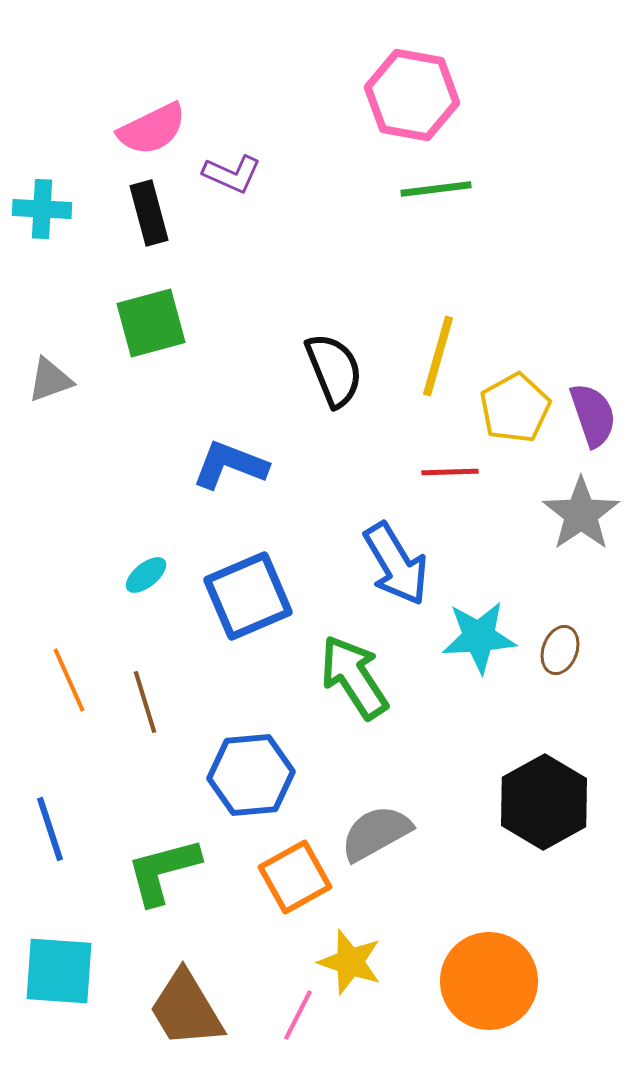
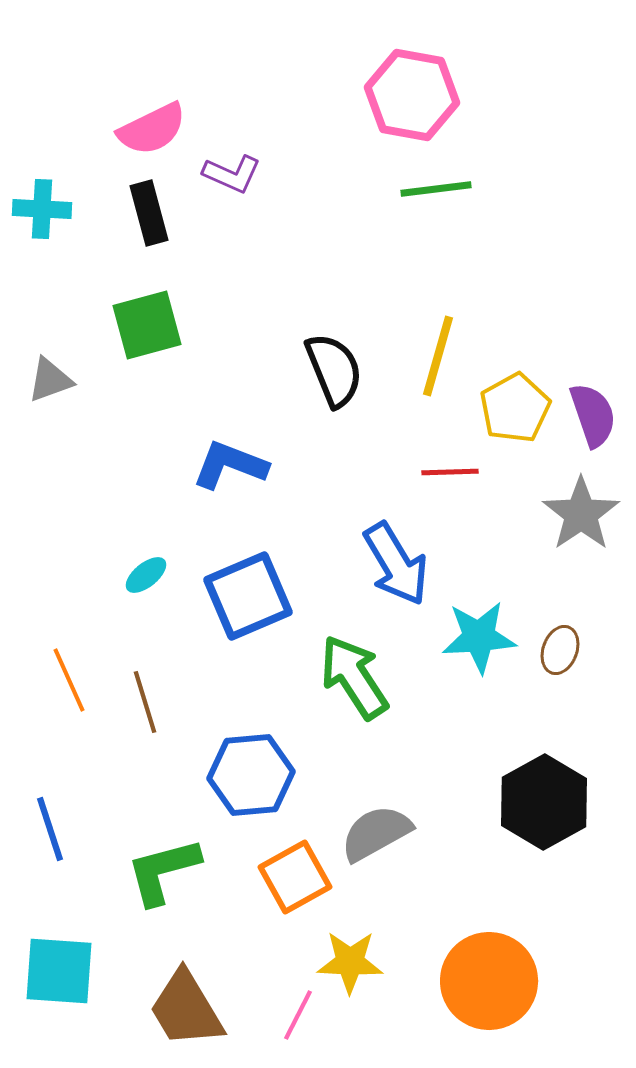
green square: moved 4 px left, 2 px down
yellow star: rotated 16 degrees counterclockwise
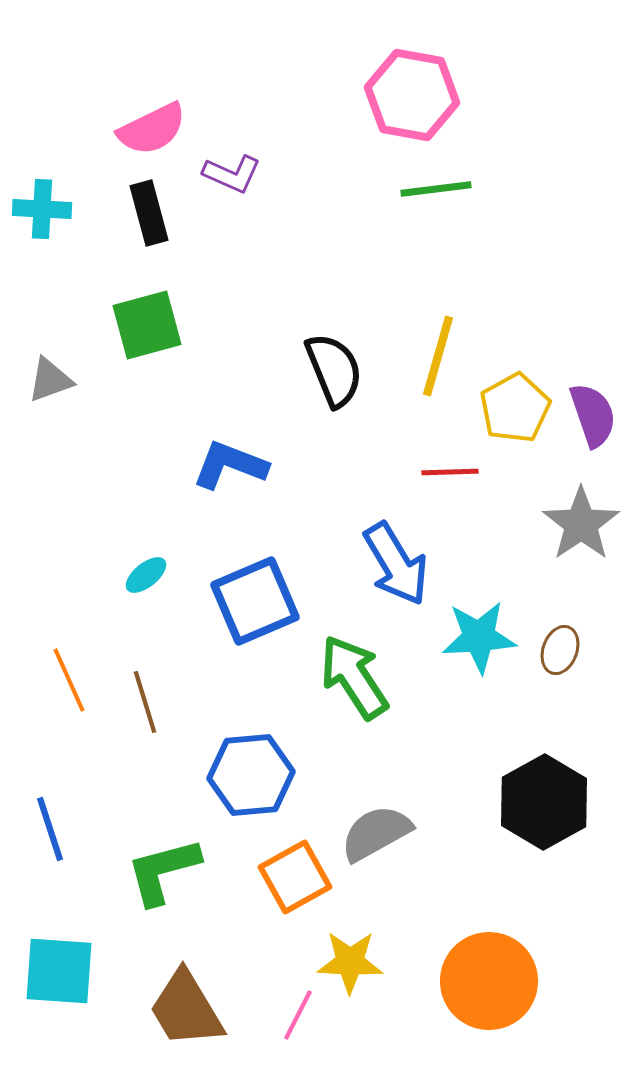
gray star: moved 10 px down
blue square: moved 7 px right, 5 px down
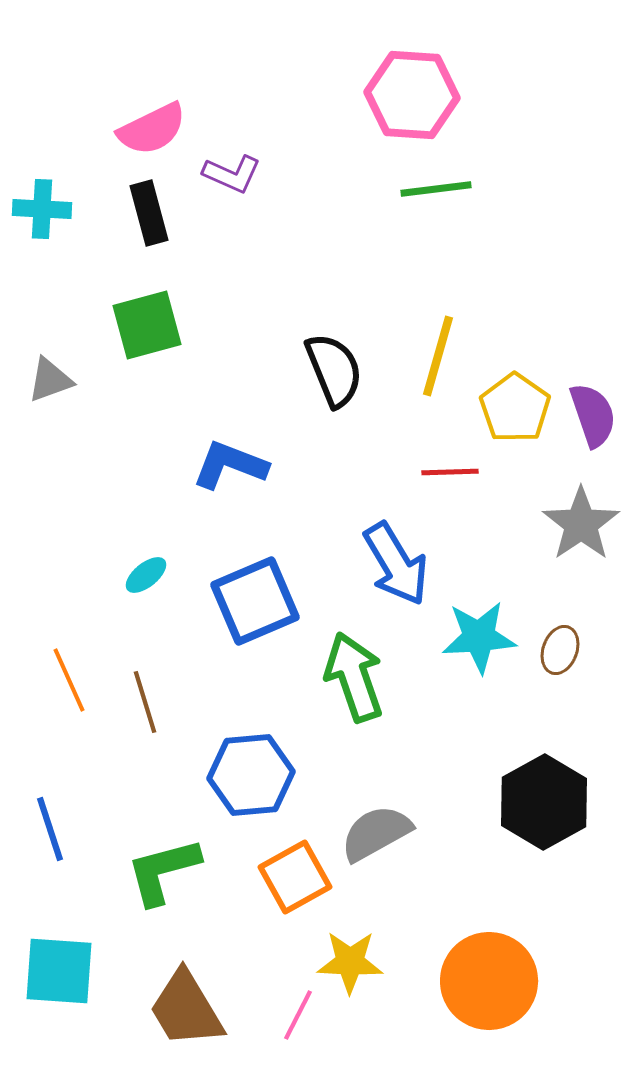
pink hexagon: rotated 6 degrees counterclockwise
yellow pentagon: rotated 8 degrees counterclockwise
green arrow: rotated 14 degrees clockwise
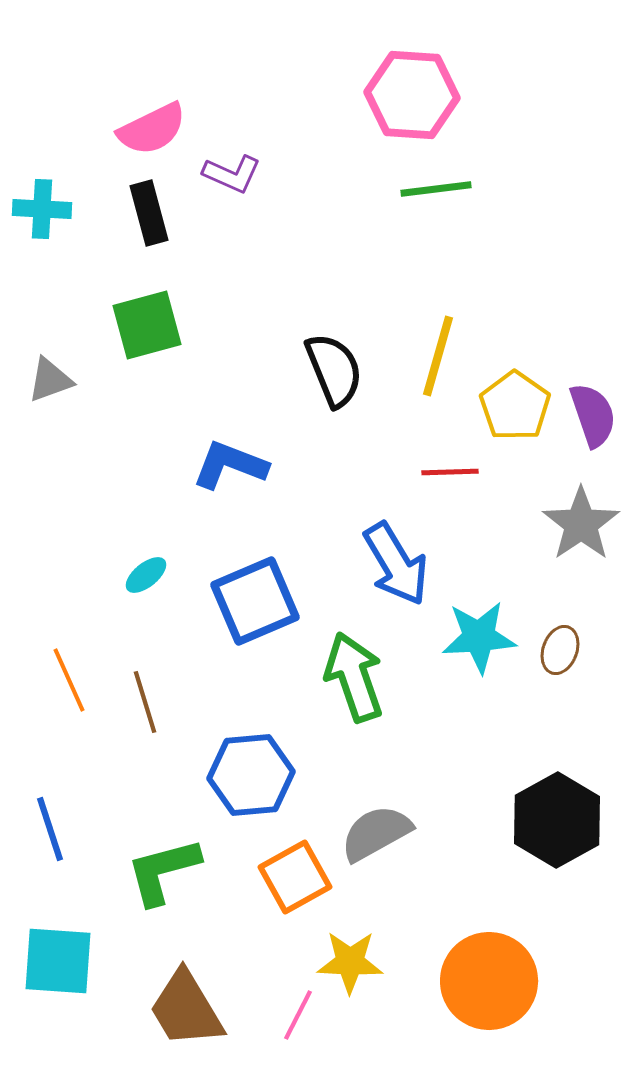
yellow pentagon: moved 2 px up
black hexagon: moved 13 px right, 18 px down
cyan square: moved 1 px left, 10 px up
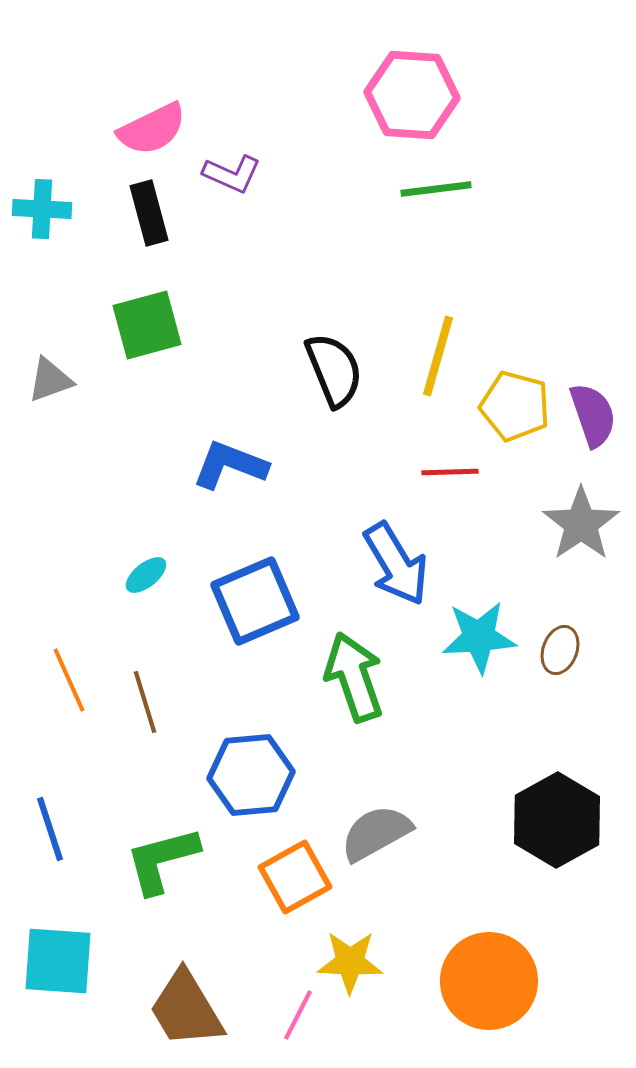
yellow pentagon: rotated 20 degrees counterclockwise
green L-shape: moved 1 px left, 11 px up
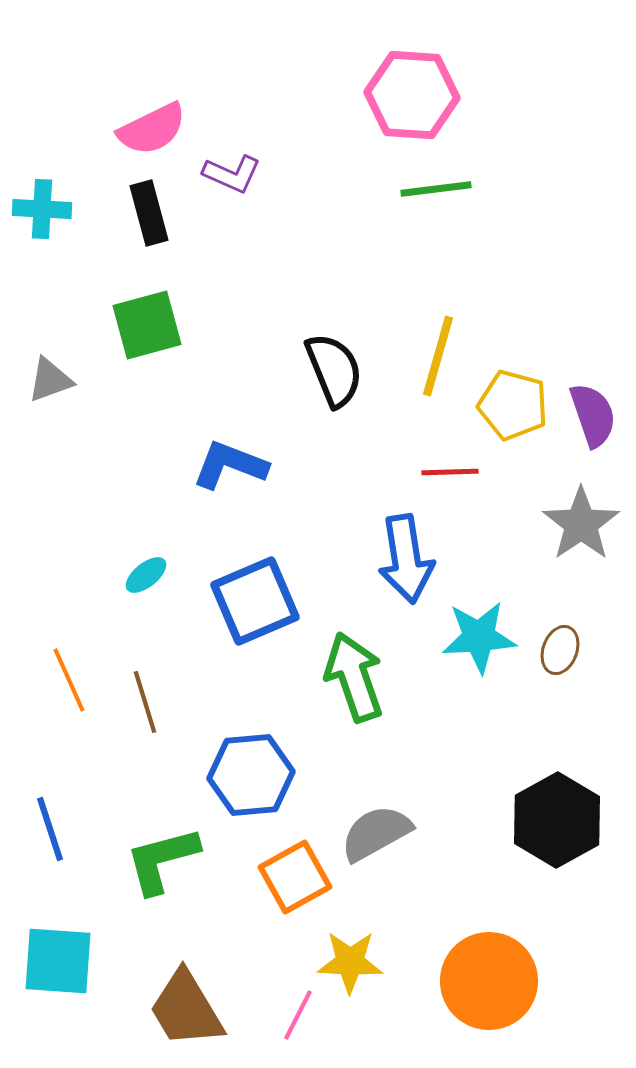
yellow pentagon: moved 2 px left, 1 px up
blue arrow: moved 10 px right, 5 px up; rotated 22 degrees clockwise
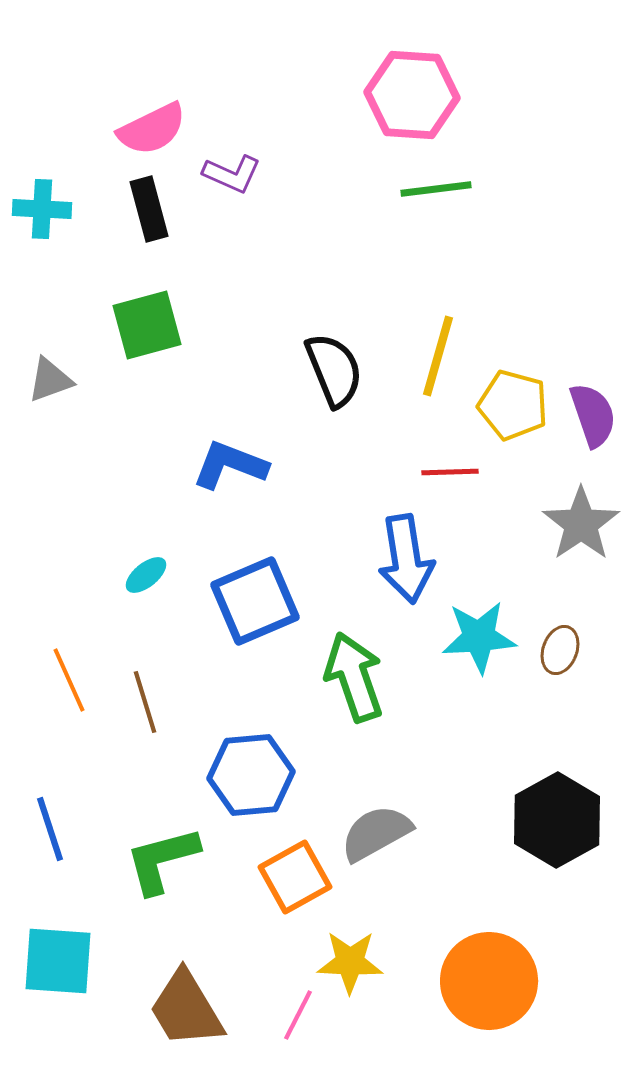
black rectangle: moved 4 px up
